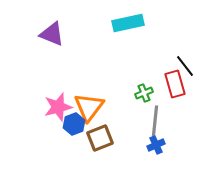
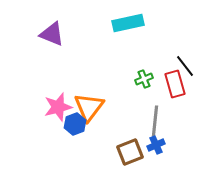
green cross: moved 14 px up
blue hexagon: moved 1 px right
brown square: moved 30 px right, 14 px down
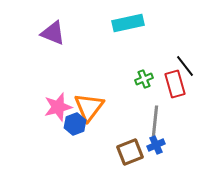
purple triangle: moved 1 px right, 1 px up
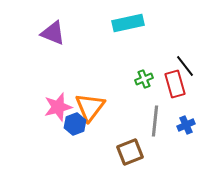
orange triangle: moved 1 px right
blue cross: moved 30 px right, 20 px up
